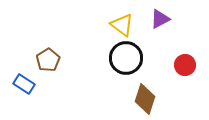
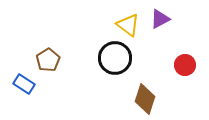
yellow triangle: moved 6 px right
black circle: moved 11 px left
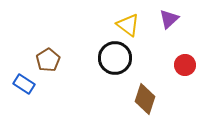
purple triangle: moved 9 px right; rotated 15 degrees counterclockwise
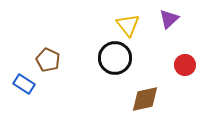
yellow triangle: rotated 15 degrees clockwise
brown pentagon: rotated 15 degrees counterclockwise
brown diamond: rotated 60 degrees clockwise
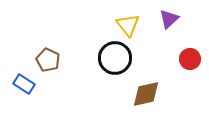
red circle: moved 5 px right, 6 px up
brown diamond: moved 1 px right, 5 px up
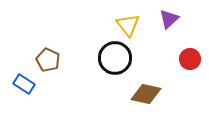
brown diamond: rotated 24 degrees clockwise
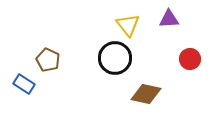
purple triangle: rotated 40 degrees clockwise
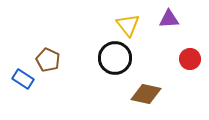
blue rectangle: moved 1 px left, 5 px up
